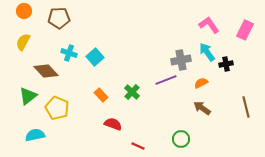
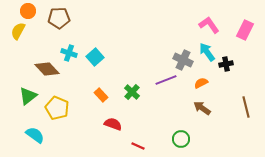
orange circle: moved 4 px right
yellow semicircle: moved 5 px left, 11 px up
gray cross: moved 2 px right; rotated 36 degrees clockwise
brown diamond: moved 1 px right, 2 px up
cyan semicircle: rotated 48 degrees clockwise
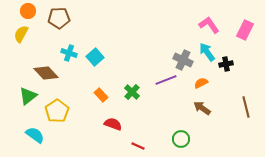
yellow semicircle: moved 3 px right, 3 px down
brown diamond: moved 1 px left, 4 px down
yellow pentagon: moved 3 px down; rotated 15 degrees clockwise
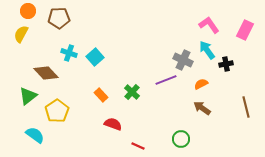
cyan arrow: moved 2 px up
orange semicircle: moved 1 px down
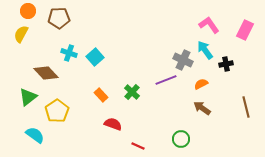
cyan arrow: moved 2 px left
green triangle: moved 1 px down
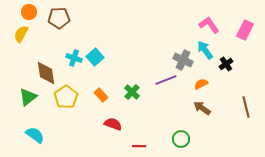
orange circle: moved 1 px right, 1 px down
cyan cross: moved 5 px right, 5 px down
black cross: rotated 24 degrees counterclockwise
brown diamond: rotated 35 degrees clockwise
yellow pentagon: moved 9 px right, 14 px up
red line: moved 1 px right; rotated 24 degrees counterclockwise
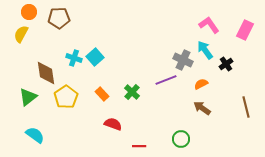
orange rectangle: moved 1 px right, 1 px up
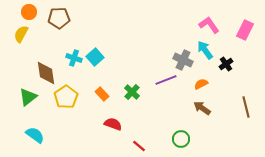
red line: rotated 40 degrees clockwise
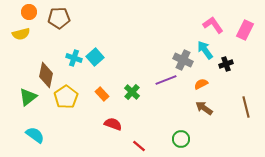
pink L-shape: moved 4 px right
yellow semicircle: rotated 132 degrees counterclockwise
black cross: rotated 16 degrees clockwise
brown diamond: moved 2 px down; rotated 20 degrees clockwise
brown arrow: moved 2 px right
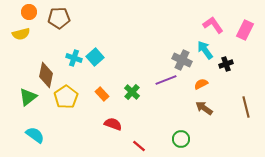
gray cross: moved 1 px left
